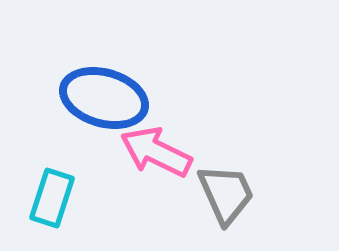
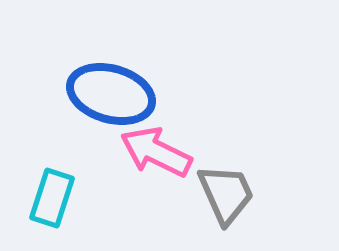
blue ellipse: moved 7 px right, 4 px up
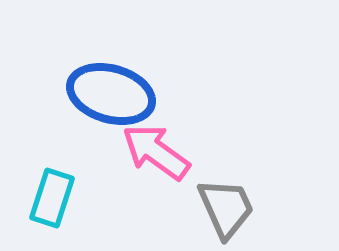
pink arrow: rotated 10 degrees clockwise
gray trapezoid: moved 14 px down
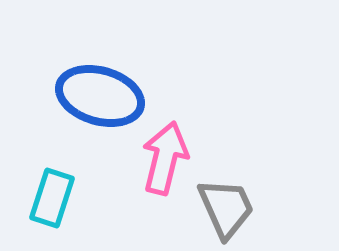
blue ellipse: moved 11 px left, 2 px down
pink arrow: moved 9 px right, 6 px down; rotated 68 degrees clockwise
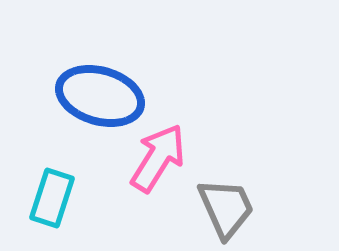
pink arrow: moved 7 px left; rotated 18 degrees clockwise
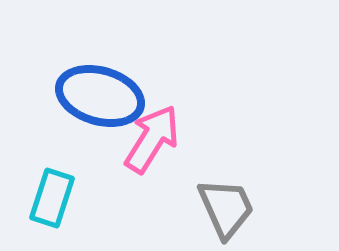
pink arrow: moved 6 px left, 19 px up
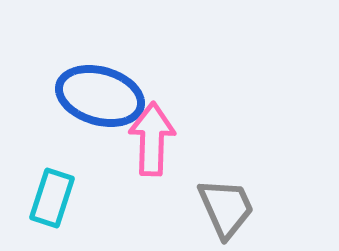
pink arrow: rotated 30 degrees counterclockwise
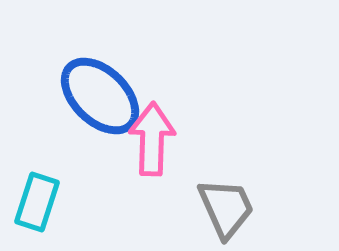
blue ellipse: rotated 28 degrees clockwise
cyan rectangle: moved 15 px left, 4 px down
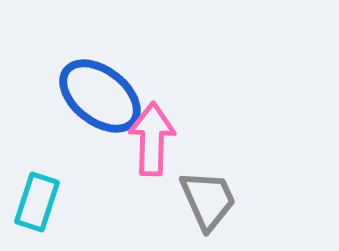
blue ellipse: rotated 6 degrees counterclockwise
gray trapezoid: moved 18 px left, 8 px up
